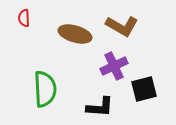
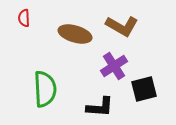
purple cross: rotated 8 degrees counterclockwise
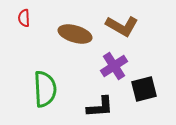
black L-shape: rotated 8 degrees counterclockwise
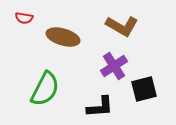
red semicircle: rotated 78 degrees counterclockwise
brown ellipse: moved 12 px left, 3 px down
green semicircle: rotated 30 degrees clockwise
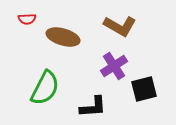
red semicircle: moved 3 px right, 1 px down; rotated 12 degrees counterclockwise
brown L-shape: moved 2 px left
green semicircle: moved 1 px up
black L-shape: moved 7 px left
